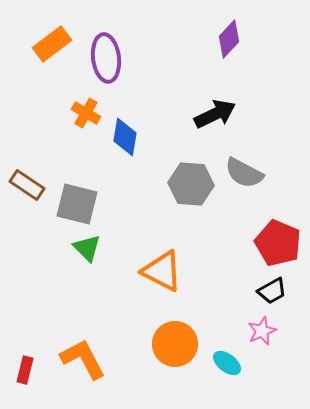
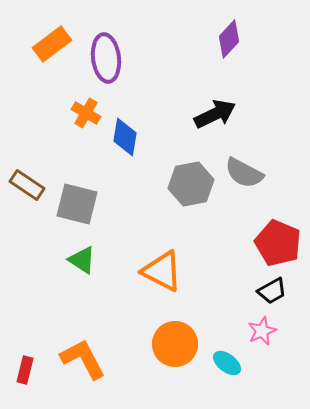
gray hexagon: rotated 15 degrees counterclockwise
green triangle: moved 5 px left, 12 px down; rotated 12 degrees counterclockwise
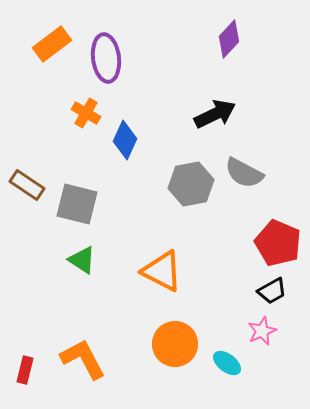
blue diamond: moved 3 px down; rotated 15 degrees clockwise
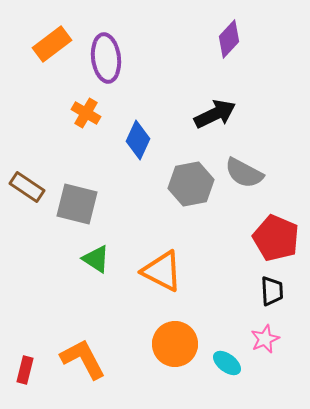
blue diamond: moved 13 px right
brown rectangle: moved 2 px down
red pentagon: moved 2 px left, 5 px up
green triangle: moved 14 px right, 1 px up
black trapezoid: rotated 64 degrees counterclockwise
pink star: moved 3 px right, 8 px down
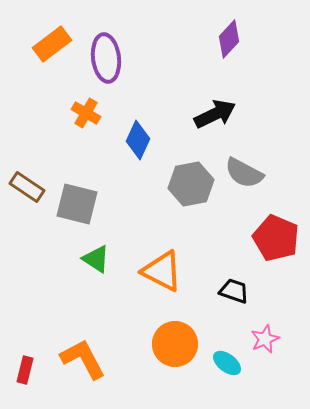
black trapezoid: moved 38 px left; rotated 68 degrees counterclockwise
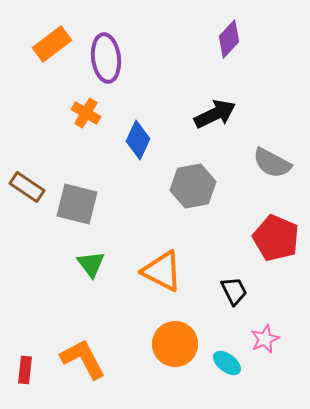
gray semicircle: moved 28 px right, 10 px up
gray hexagon: moved 2 px right, 2 px down
green triangle: moved 5 px left, 5 px down; rotated 20 degrees clockwise
black trapezoid: rotated 44 degrees clockwise
red rectangle: rotated 8 degrees counterclockwise
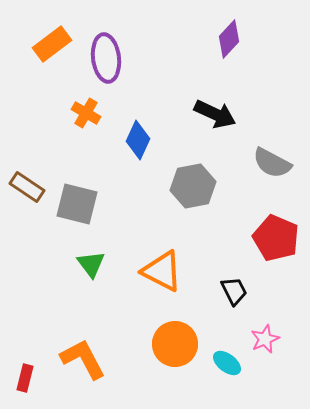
black arrow: rotated 51 degrees clockwise
red rectangle: moved 8 px down; rotated 8 degrees clockwise
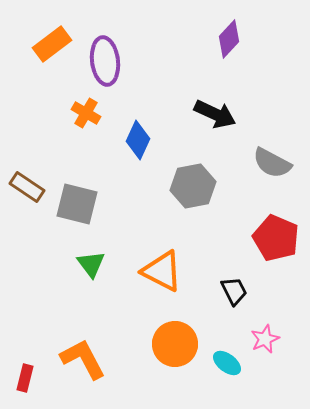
purple ellipse: moved 1 px left, 3 px down
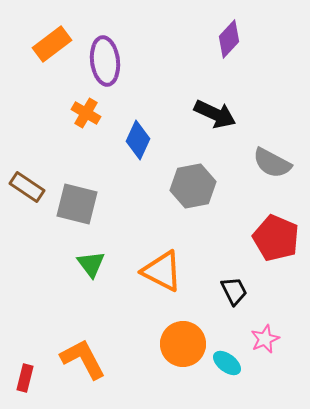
orange circle: moved 8 px right
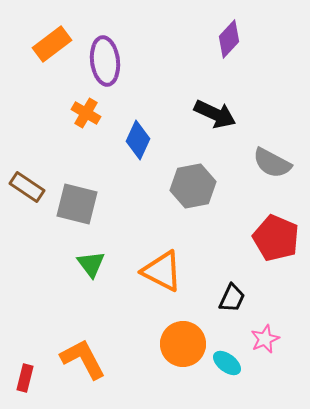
black trapezoid: moved 2 px left, 7 px down; rotated 52 degrees clockwise
